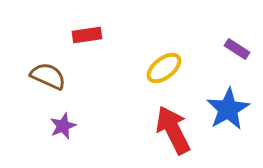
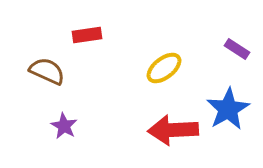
brown semicircle: moved 1 px left, 5 px up
purple star: moved 1 px right; rotated 20 degrees counterclockwise
red arrow: rotated 66 degrees counterclockwise
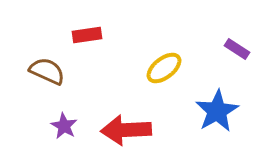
blue star: moved 11 px left, 2 px down
red arrow: moved 47 px left
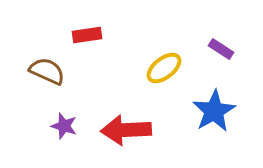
purple rectangle: moved 16 px left
blue star: moved 3 px left
purple star: rotated 12 degrees counterclockwise
